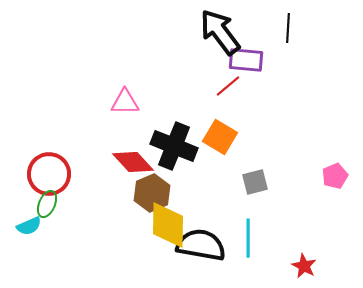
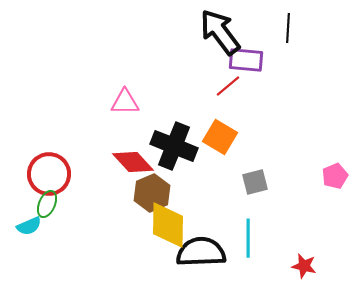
black semicircle: moved 7 px down; rotated 12 degrees counterclockwise
red star: rotated 15 degrees counterclockwise
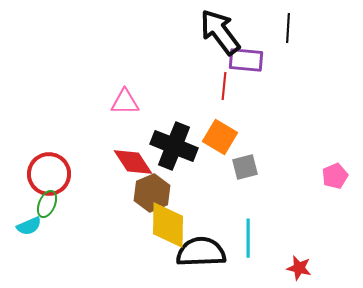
red line: moved 4 px left; rotated 44 degrees counterclockwise
red diamond: rotated 9 degrees clockwise
gray square: moved 10 px left, 15 px up
red star: moved 5 px left, 2 px down
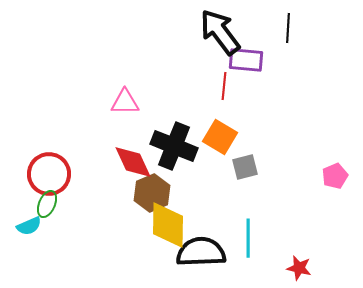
red diamond: rotated 9 degrees clockwise
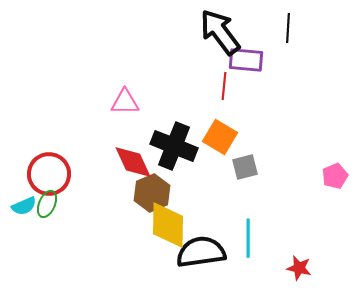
cyan semicircle: moved 5 px left, 20 px up
black semicircle: rotated 6 degrees counterclockwise
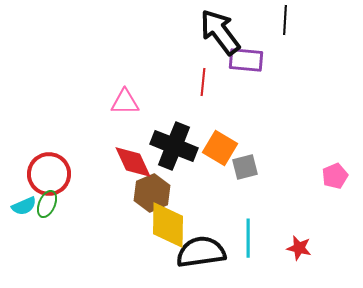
black line: moved 3 px left, 8 px up
red line: moved 21 px left, 4 px up
orange square: moved 11 px down
red star: moved 20 px up
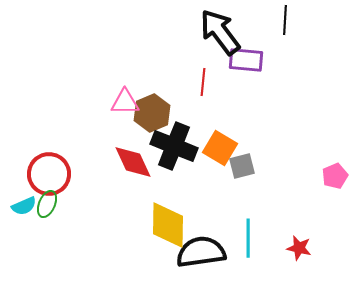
gray square: moved 3 px left, 1 px up
brown hexagon: moved 80 px up
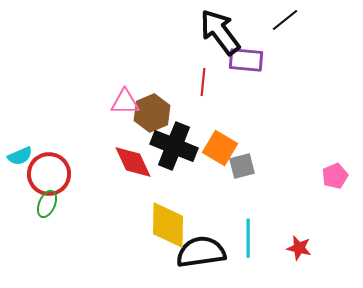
black line: rotated 48 degrees clockwise
cyan semicircle: moved 4 px left, 50 px up
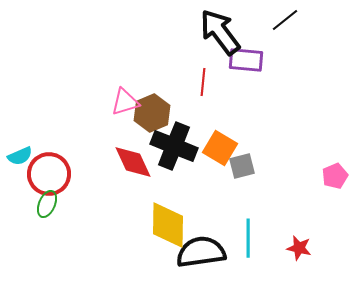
pink triangle: rotated 16 degrees counterclockwise
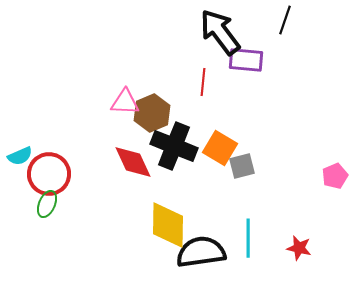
black line: rotated 32 degrees counterclockwise
pink triangle: rotated 20 degrees clockwise
